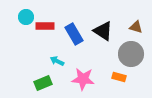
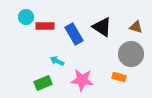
black triangle: moved 1 px left, 4 px up
pink star: moved 1 px left, 1 px down
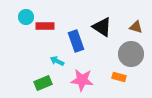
blue rectangle: moved 2 px right, 7 px down; rotated 10 degrees clockwise
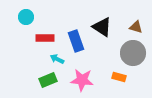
red rectangle: moved 12 px down
gray circle: moved 2 px right, 1 px up
cyan arrow: moved 2 px up
green rectangle: moved 5 px right, 3 px up
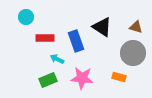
pink star: moved 2 px up
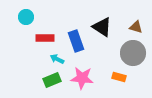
green rectangle: moved 4 px right
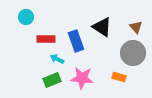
brown triangle: rotated 32 degrees clockwise
red rectangle: moved 1 px right, 1 px down
